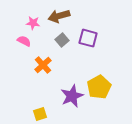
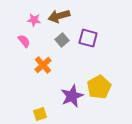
pink star: moved 1 px right, 3 px up
pink semicircle: rotated 24 degrees clockwise
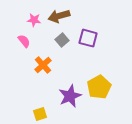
purple star: moved 2 px left
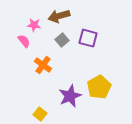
pink star: moved 5 px down
orange cross: rotated 12 degrees counterclockwise
yellow square: rotated 32 degrees counterclockwise
